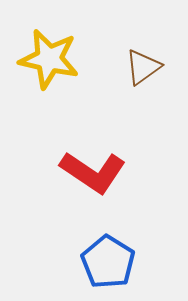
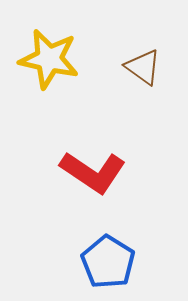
brown triangle: rotated 48 degrees counterclockwise
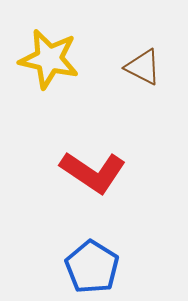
brown triangle: rotated 9 degrees counterclockwise
blue pentagon: moved 16 px left, 5 px down
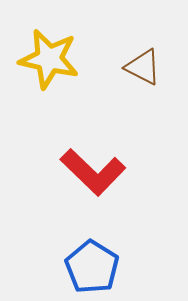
red L-shape: rotated 10 degrees clockwise
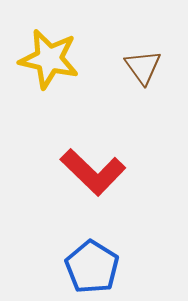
brown triangle: rotated 27 degrees clockwise
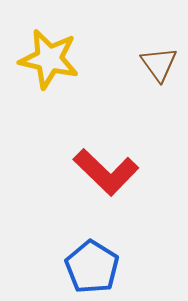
brown triangle: moved 16 px right, 3 px up
red L-shape: moved 13 px right
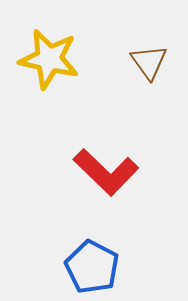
brown triangle: moved 10 px left, 2 px up
blue pentagon: rotated 4 degrees counterclockwise
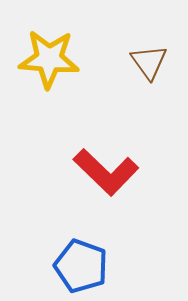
yellow star: rotated 8 degrees counterclockwise
blue pentagon: moved 11 px left, 1 px up; rotated 8 degrees counterclockwise
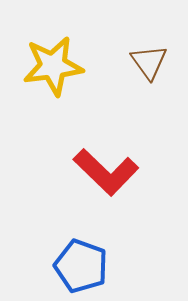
yellow star: moved 4 px right, 7 px down; rotated 12 degrees counterclockwise
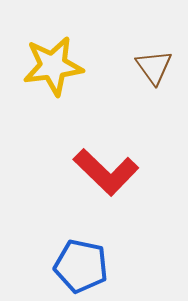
brown triangle: moved 5 px right, 5 px down
blue pentagon: rotated 8 degrees counterclockwise
